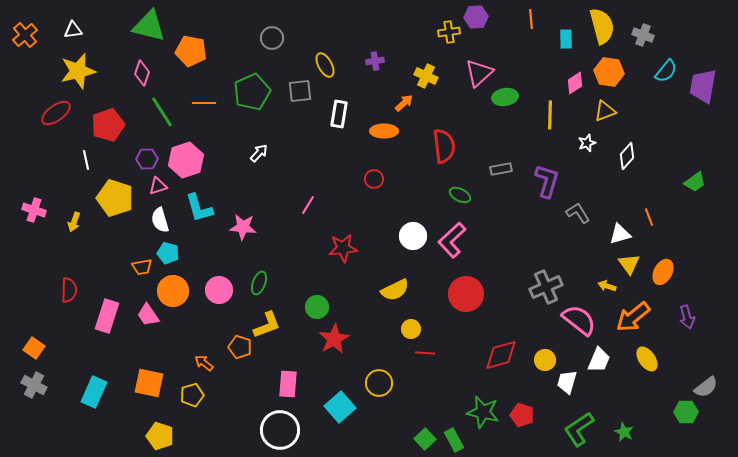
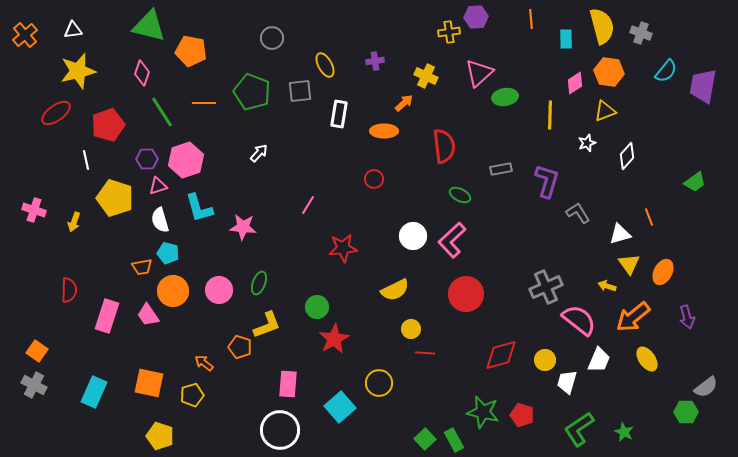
gray cross at (643, 35): moved 2 px left, 2 px up
green pentagon at (252, 92): rotated 27 degrees counterclockwise
orange square at (34, 348): moved 3 px right, 3 px down
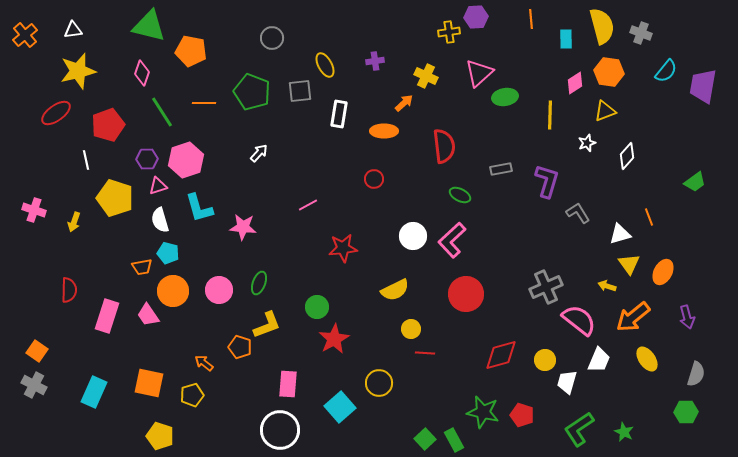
pink line at (308, 205): rotated 30 degrees clockwise
gray semicircle at (706, 387): moved 10 px left, 13 px up; rotated 35 degrees counterclockwise
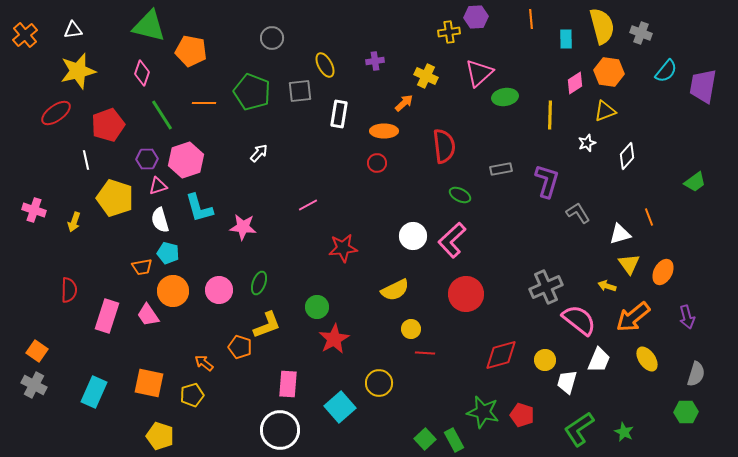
green line at (162, 112): moved 3 px down
red circle at (374, 179): moved 3 px right, 16 px up
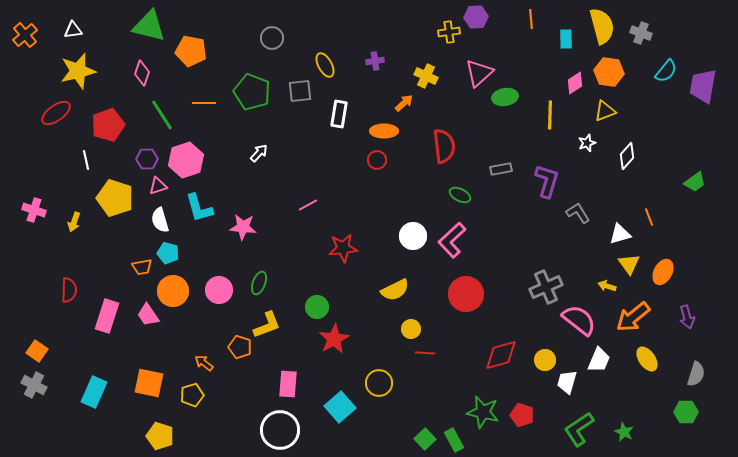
red circle at (377, 163): moved 3 px up
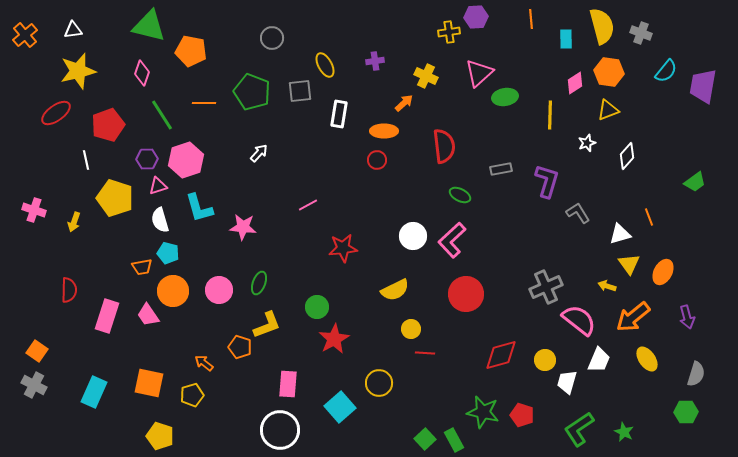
yellow triangle at (605, 111): moved 3 px right, 1 px up
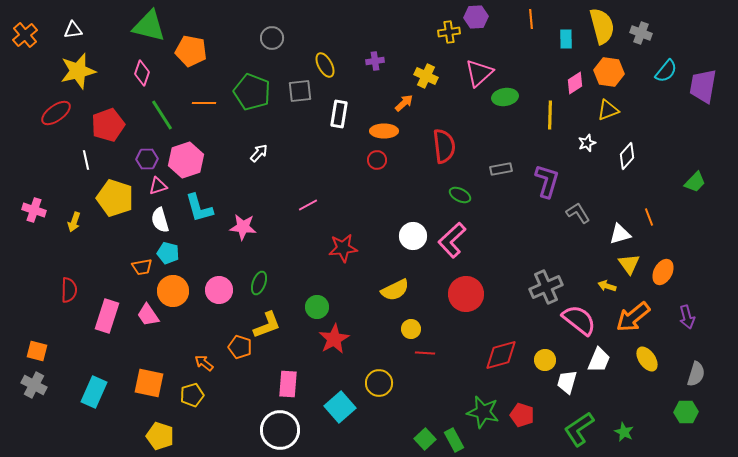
green trapezoid at (695, 182): rotated 10 degrees counterclockwise
orange square at (37, 351): rotated 20 degrees counterclockwise
